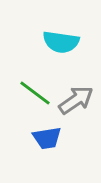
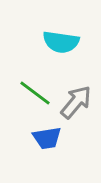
gray arrow: moved 2 px down; rotated 15 degrees counterclockwise
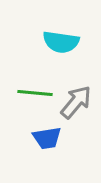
green line: rotated 32 degrees counterclockwise
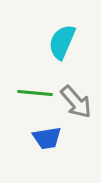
cyan semicircle: moved 1 px right; rotated 105 degrees clockwise
gray arrow: rotated 99 degrees clockwise
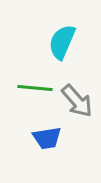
green line: moved 5 px up
gray arrow: moved 1 px right, 1 px up
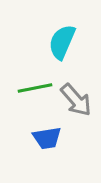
green line: rotated 16 degrees counterclockwise
gray arrow: moved 1 px left, 1 px up
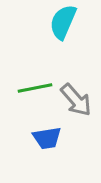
cyan semicircle: moved 1 px right, 20 px up
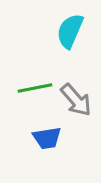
cyan semicircle: moved 7 px right, 9 px down
